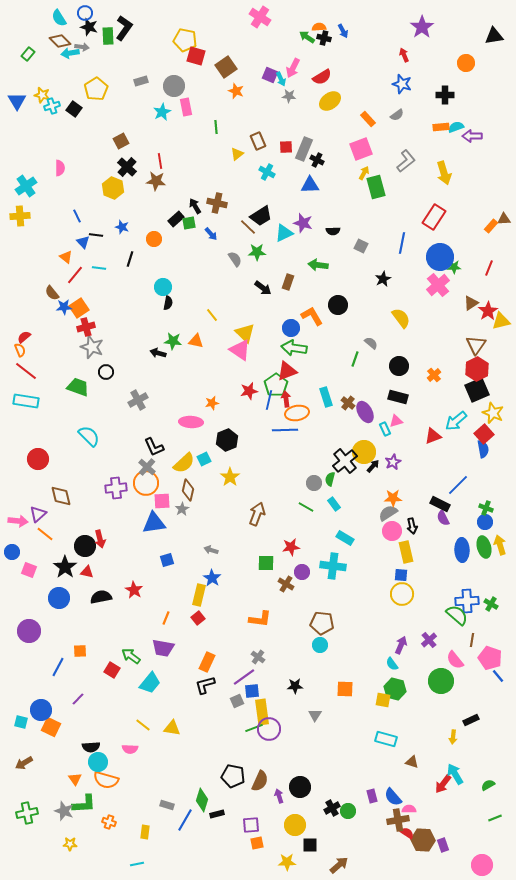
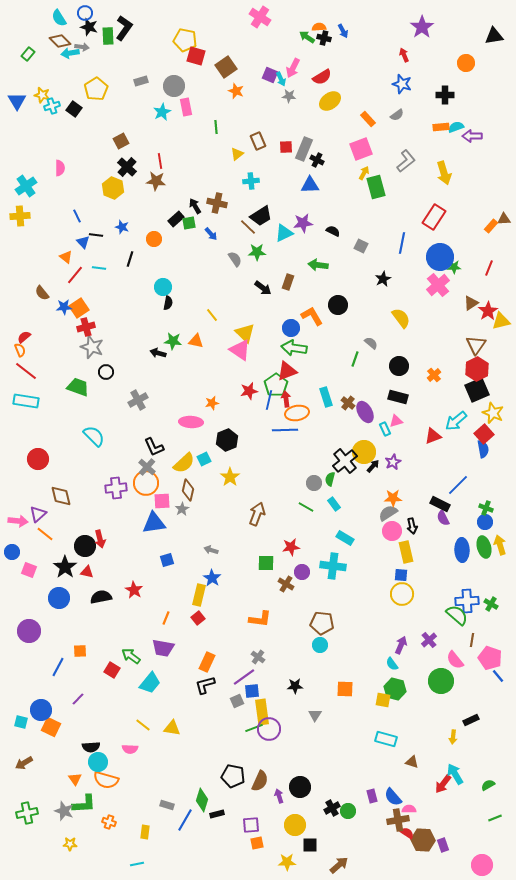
cyan cross at (267, 172): moved 16 px left, 9 px down; rotated 35 degrees counterclockwise
purple star at (303, 223): rotated 24 degrees counterclockwise
black semicircle at (333, 231): rotated 152 degrees counterclockwise
brown semicircle at (52, 293): moved 10 px left
cyan semicircle at (89, 436): moved 5 px right
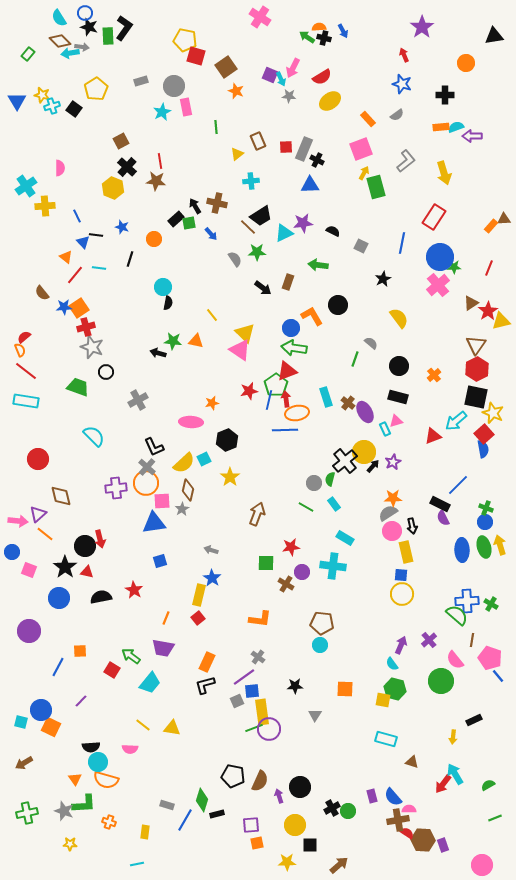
yellow cross at (20, 216): moved 25 px right, 10 px up
yellow semicircle at (401, 318): moved 2 px left
black square at (477, 390): moved 1 px left, 7 px down; rotated 35 degrees clockwise
blue square at (167, 560): moved 7 px left, 1 px down
purple line at (78, 699): moved 3 px right, 2 px down
black rectangle at (471, 720): moved 3 px right
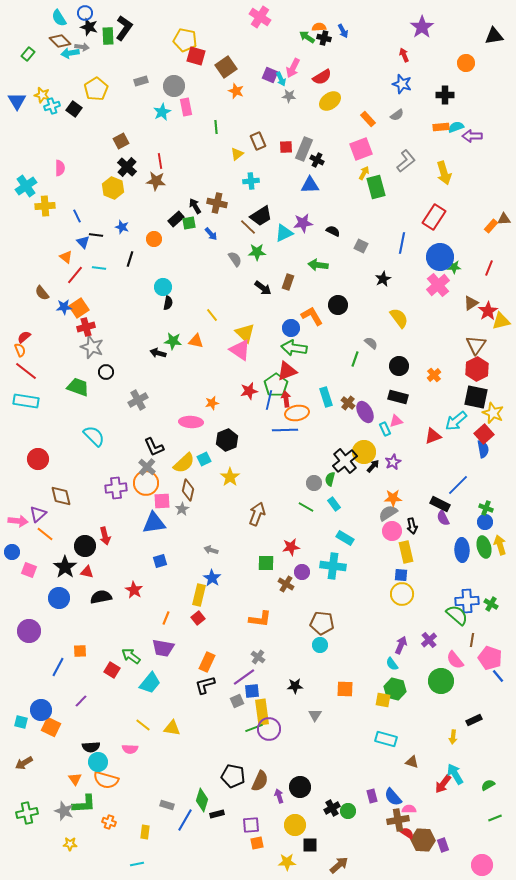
red arrow at (100, 539): moved 5 px right, 3 px up
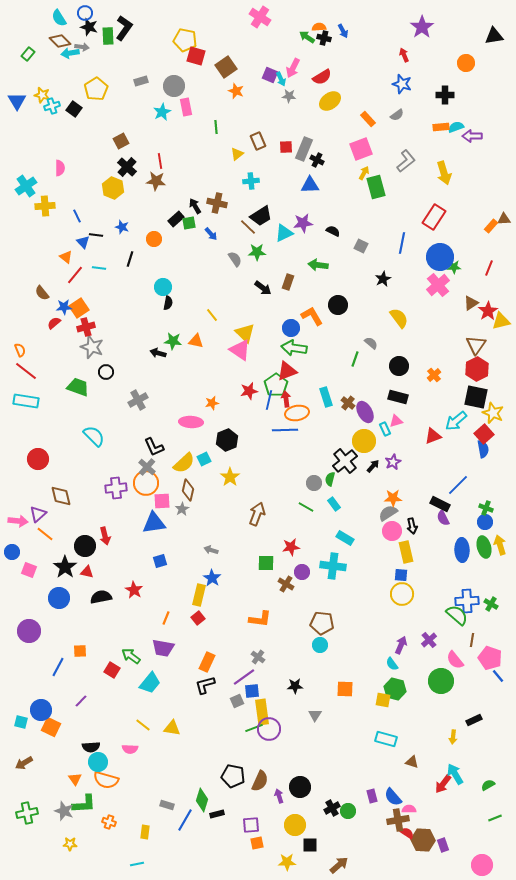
red semicircle at (24, 337): moved 30 px right, 14 px up
yellow circle at (364, 452): moved 11 px up
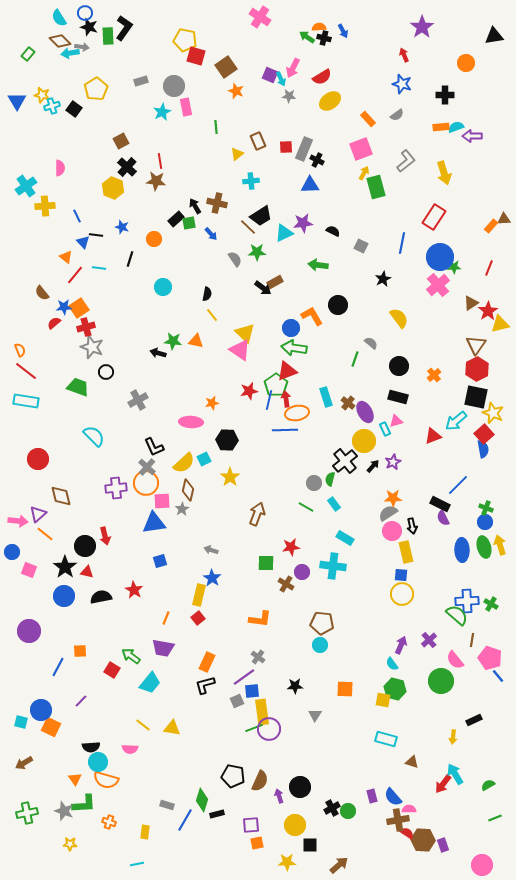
brown rectangle at (288, 282): moved 13 px left; rotated 42 degrees clockwise
black semicircle at (168, 303): moved 39 px right, 9 px up
yellow triangle at (501, 321): moved 1 px left, 3 px down
black hexagon at (227, 440): rotated 25 degrees clockwise
blue circle at (59, 598): moved 5 px right, 2 px up
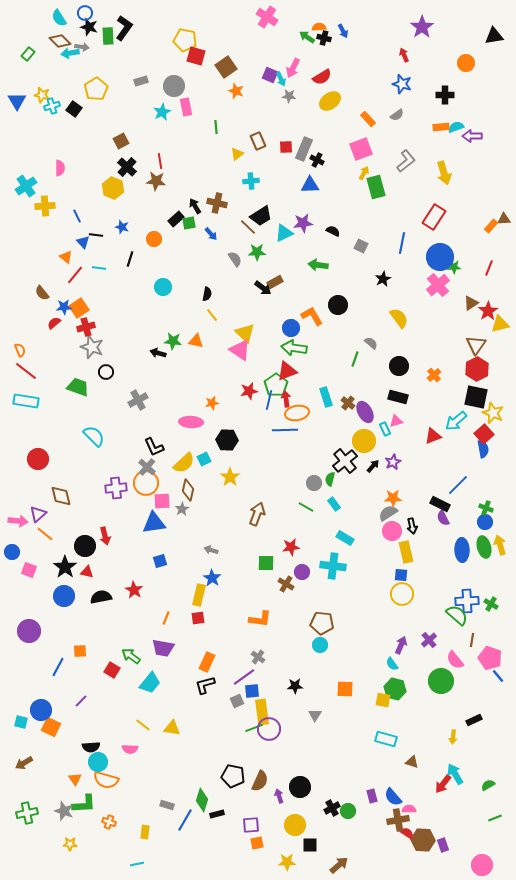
pink cross at (260, 17): moved 7 px right
red square at (198, 618): rotated 32 degrees clockwise
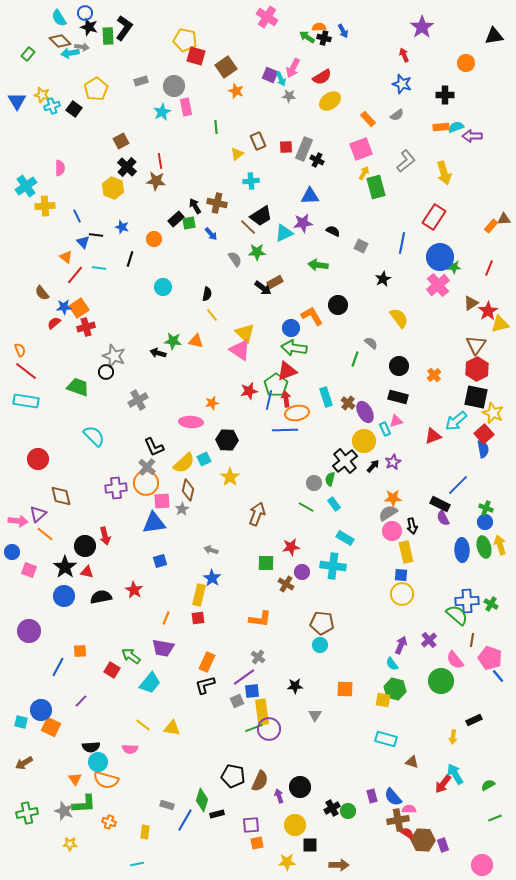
blue triangle at (310, 185): moved 11 px down
gray star at (92, 347): moved 22 px right, 9 px down
brown arrow at (339, 865): rotated 42 degrees clockwise
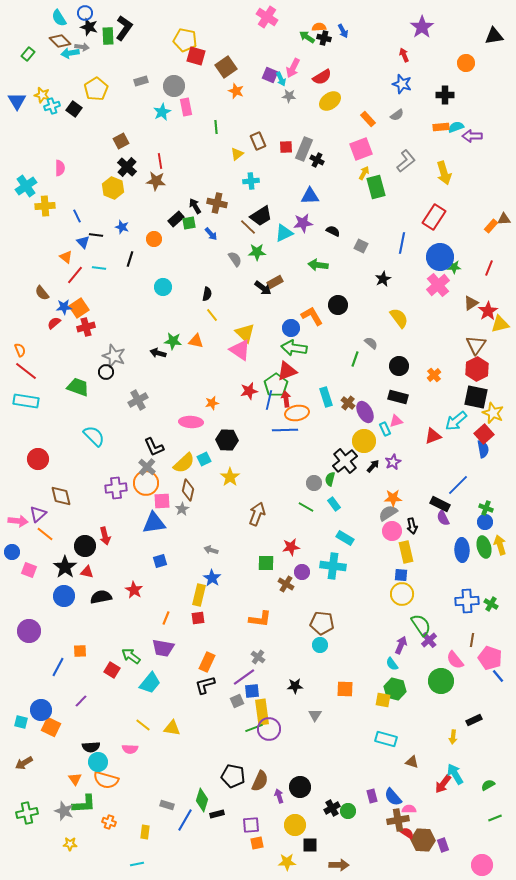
green semicircle at (457, 615): moved 36 px left, 10 px down; rotated 15 degrees clockwise
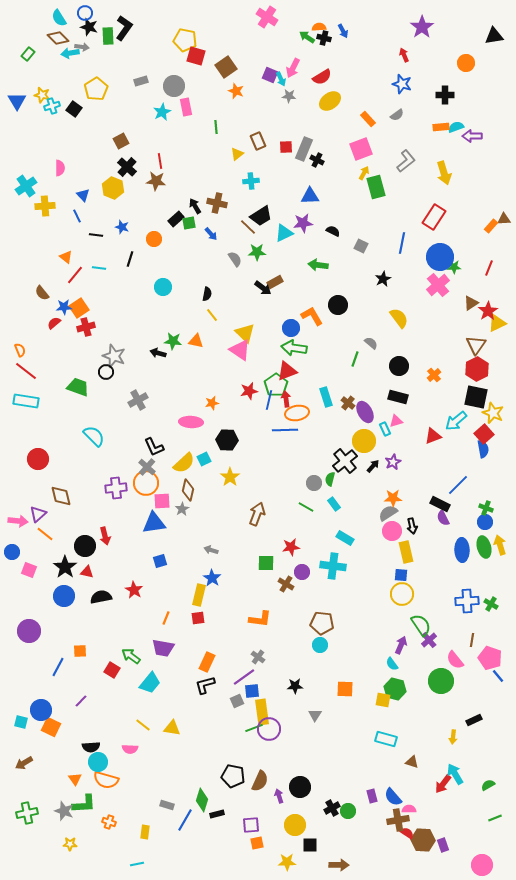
brown diamond at (60, 41): moved 2 px left, 3 px up
blue triangle at (83, 242): moved 47 px up
yellow triangle at (500, 324): moved 3 px left, 1 px up; rotated 12 degrees counterclockwise
